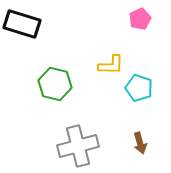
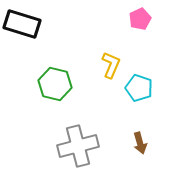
yellow L-shape: rotated 68 degrees counterclockwise
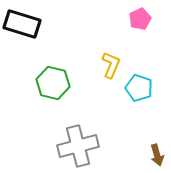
green hexagon: moved 2 px left, 1 px up
brown arrow: moved 17 px right, 12 px down
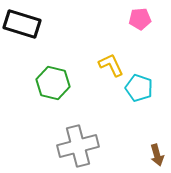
pink pentagon: rotated 20 degrees clockwise
yellow L-shape: rotated 48 degrees counterclockwise
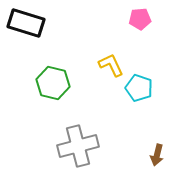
black rectangle: moved 4 px right, 1 px up
brown arrow: rotated 30 degrees clockwise
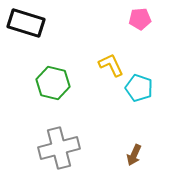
gray cross: moved 19 px left, 2 px down
brown arrow: moved 23 px left; rotated 10 degrees clockwise
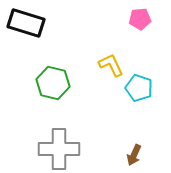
gray cross: moved 1 px down; rotated 15 degrees clockwise
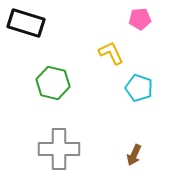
yellow L-shape: moved 12 px up
